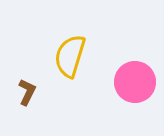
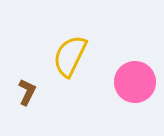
yellow semicircle: rotated 9 degrees clockwise
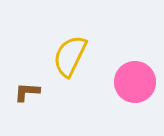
brown L-shape: rotated 112 degrees counterclockwise
